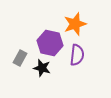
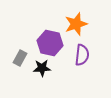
orange star: moved 1 px right
purple semicircle: moved 5 px right
black star: rotated 18 degrees counterclockwise
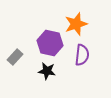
gray rectangle: moved 5 px left, 1 px up; rotated 14 degrees clockwise
black star: moved 5 px right, 3 px down; rotated 12 degrees clockwise
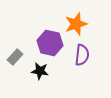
black star: moved 7 px left
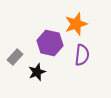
black star: moved 3 px left, 1 px down; rotated 30 degrees counterclockwise
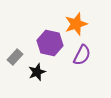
purple semicircle: rotated 20 degrees clockwise
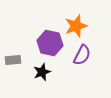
orange star: moved 2 px down
gray rectangle: moved 2 px left, 3 px down; rotated 42 degrees clockwise
black star: moved 5 px right
